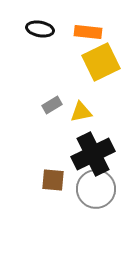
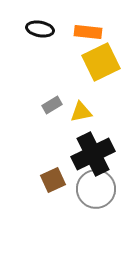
brown square: rotated 30 degrees counterclockwise
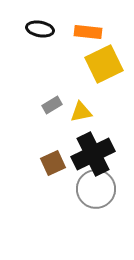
yellow square: moved 3 px right, 2 px down
brown square: moved 17 px up
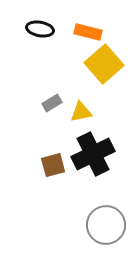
orange rectangle: rotated 8 degrees clockwise
yellow square: rotated 15 degrees counterclockwise
gray rectangle: moved 2 px up
brown square: moved 2 px down; rotated 10 degrees clockwise
gray circle: moved 10 px right, 36 px down
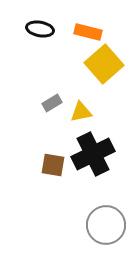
brown square: rotated 25 degrees clockwise
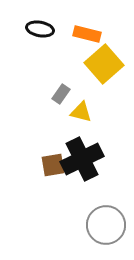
orange rectangle: moved 1 px left, 2 px down
gray rectangle: moved 9 px right, 9 px up; rotated 24 degrees counterclockwise
yellow triangle: rotated 25 degrees clockwise
black cross: moved 11 px left, 5 px down
brown square: rotated 20 degrees counterclockwise
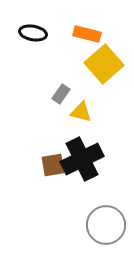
black ellipse: moved 7 px left, 4 px down
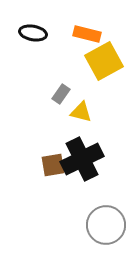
yellow square: moved 3 px up; rotated 12 degrees clockwise
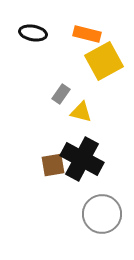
black cross: rotated 36 degrees counterclockwise
gray circle: moved 4 px left, 11 px up
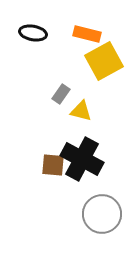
yellow triangle: moved 1 px up
brown square: rotated 15 degrees clockwise
